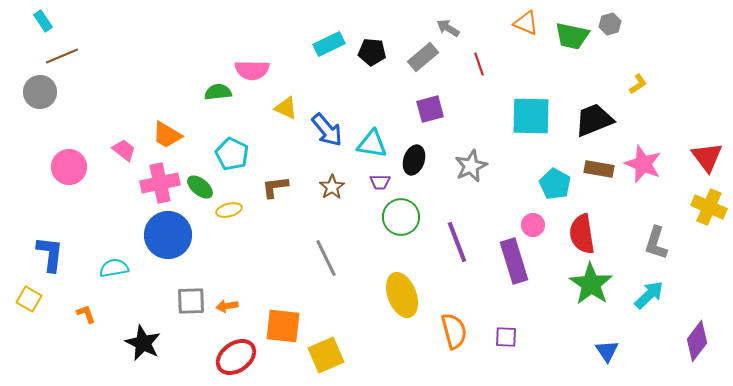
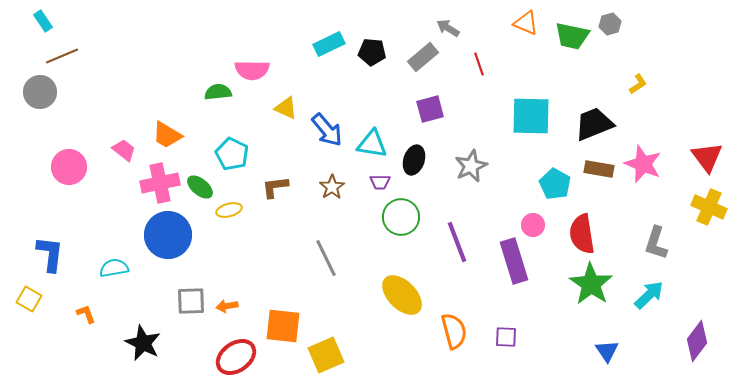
black trapezoid at (594, 120): moved 4 px down
yellow ellipse at (402, 295): rotated 24 degrees counterclockwise
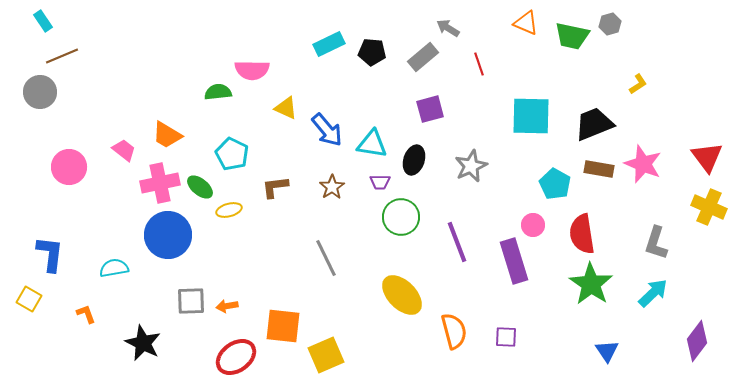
cyan arrow at (649, 295): moved 4 px right, 2 px up
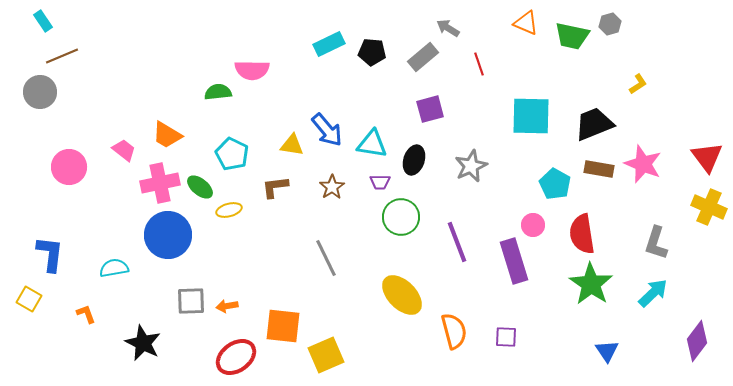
yellow triangle at (286, 108): moved 6 px right, 37 px down; rotated 15 degrees counterclockwise
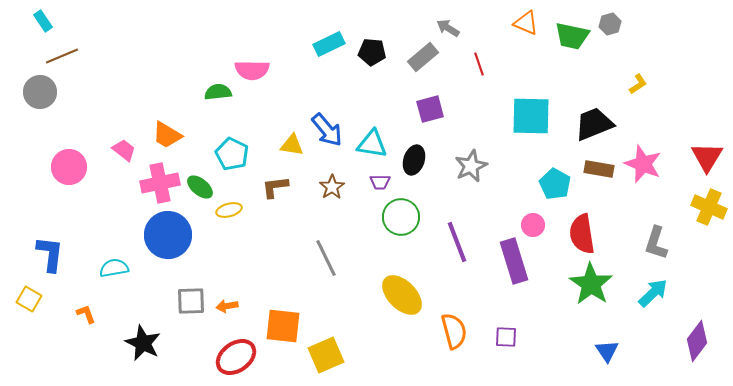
red triangle at (707, 157): rotated 8 degrees clockwise
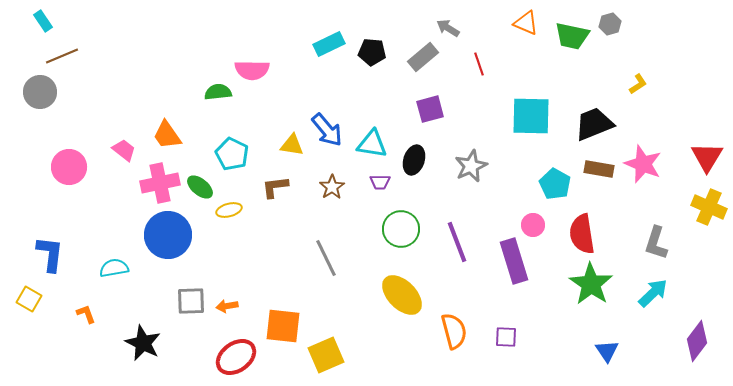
orange trapezoid at (167, 135): rotated 24 degrees clockwise
green circle at (401, 217): moved 12 px down
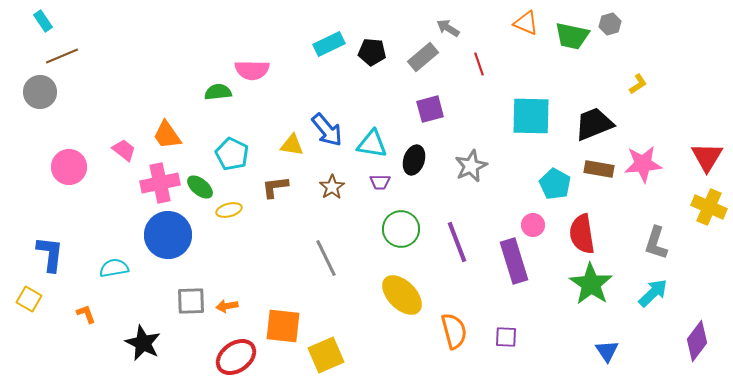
pink star at (643, 164): rotated 27 degrees counterclockwise
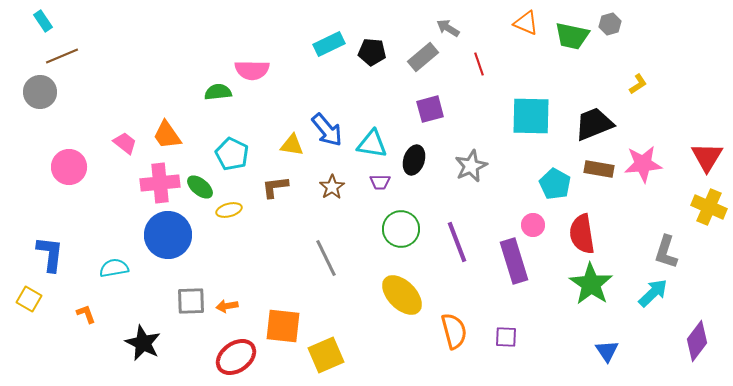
pink trapezoid at (124, 150): moved 1 px right, 7 px up
pink cross at (160, 183): rotated 6 degrees clockwise
gray L-shape at (656, 243): moved 10 px right, 9 px down
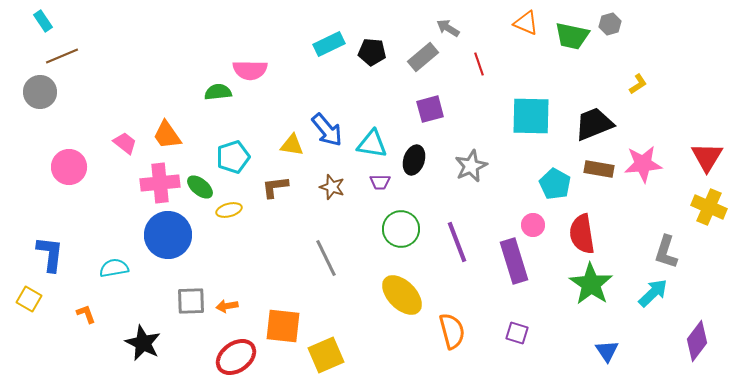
pink semicircle at (252, 70): moved 2 px left
cyan pentagon at (232, 154): moved 1 px right, 3 px down; rotated 28 degrees clockwise
brown star at (332, 187): rotated 20 degrees counterclockwise
orange semicircle at (454, 331): moved 2 px left
purple square at (506, 337): moved 11 px right, 4 px up; rotated 15 degrees clockwise
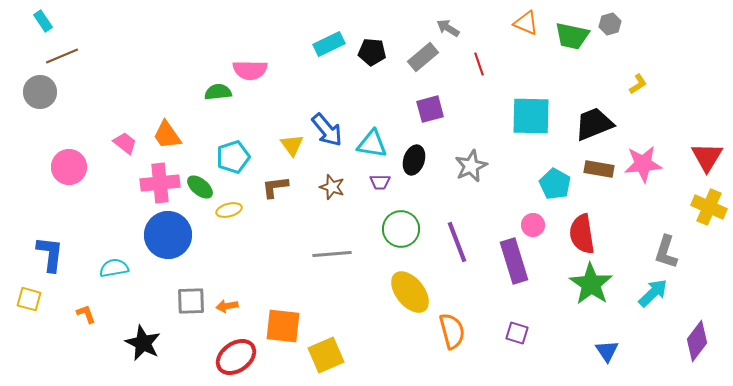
yellow triangle at (292, 145): rotated 45 degrees clockwise
gray line at (326, 258): moved 6 px right, 4 px up; rotated 69 degrees counterclockwise
yellow ellipse at (402, 295): moved 8 px right, 3 px up; rotated 6 degrees clockwise
yellow square at (29, 299): rotated 15 degrees counterclockwise
